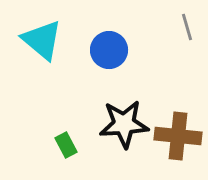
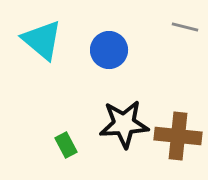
gray line: moved 2 px left; rotated 60 degrees counterclockwise
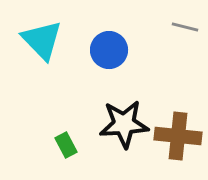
cyan triangle: rotated 6 degrees clockwise
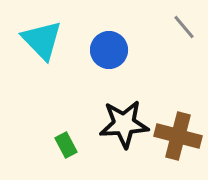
gray line: moved 1 px left; rotated 36 degrees clockwise
brown cross: rotated 9 degrees clockwise
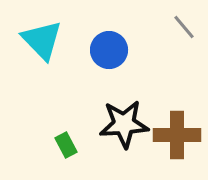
brown cross: moved 1 px left, 1 px up; rotated 15 degrees counterclockwise
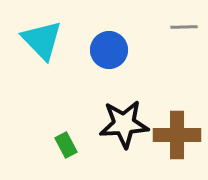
gray line: rotated 52 degrees counterclockwise
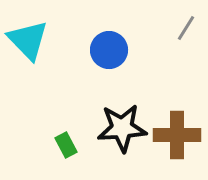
gray line: moved 2 px right, 1 px down; rotated 56 degrees counterclockwise
cyan triangle: moved 14 px left
black star: moved 2 px left, 4 px down
